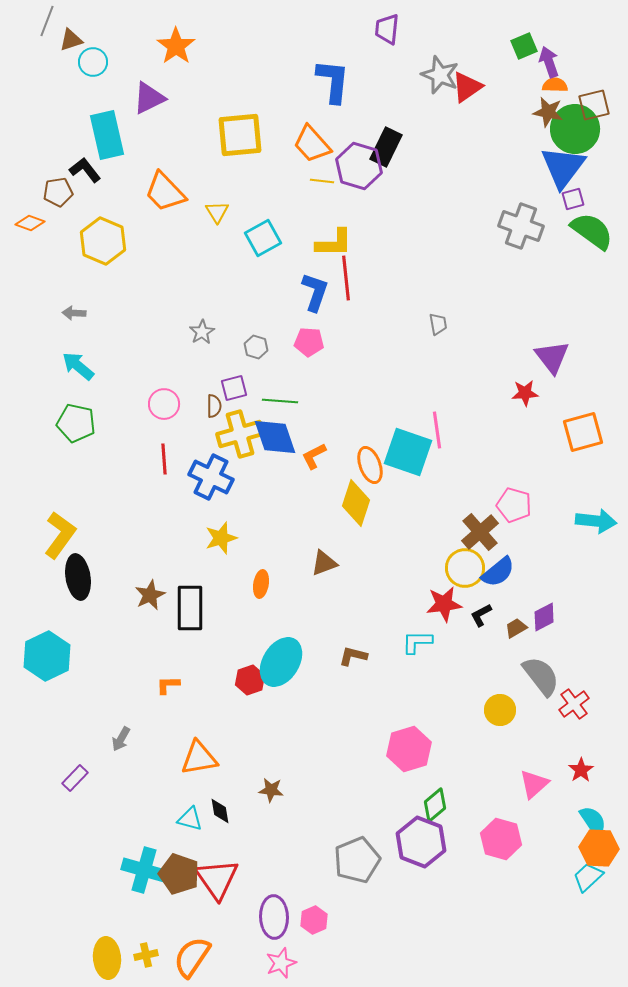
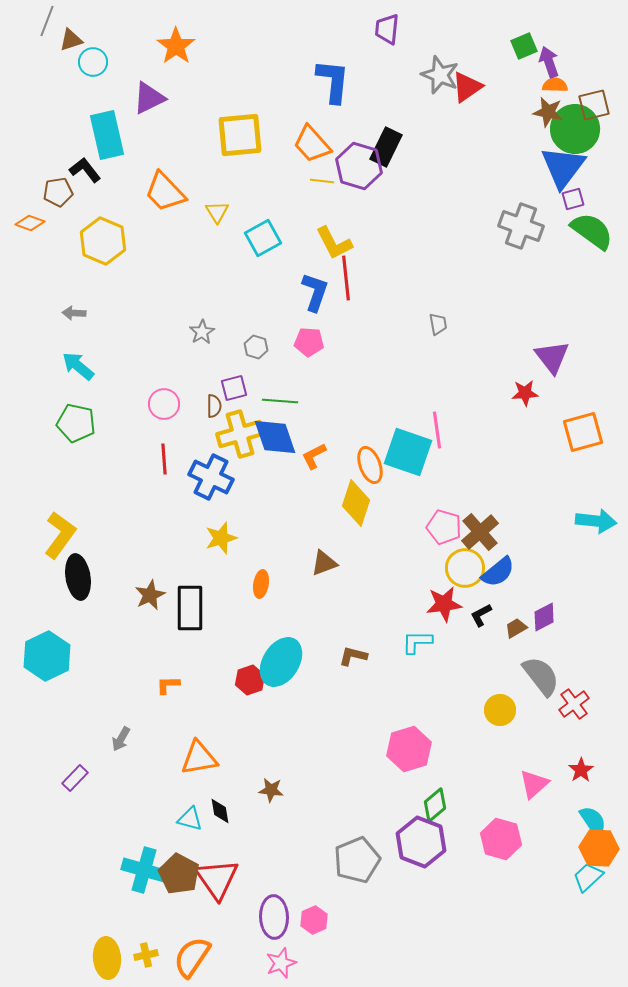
yellow L-shape at (334, 243): rotated 63 degrees clockwise
pink pentagon at (514, 505): moved 70 px left, 22 px down
brown pentagon at (179, 874): rotated 9 degrees clockwise
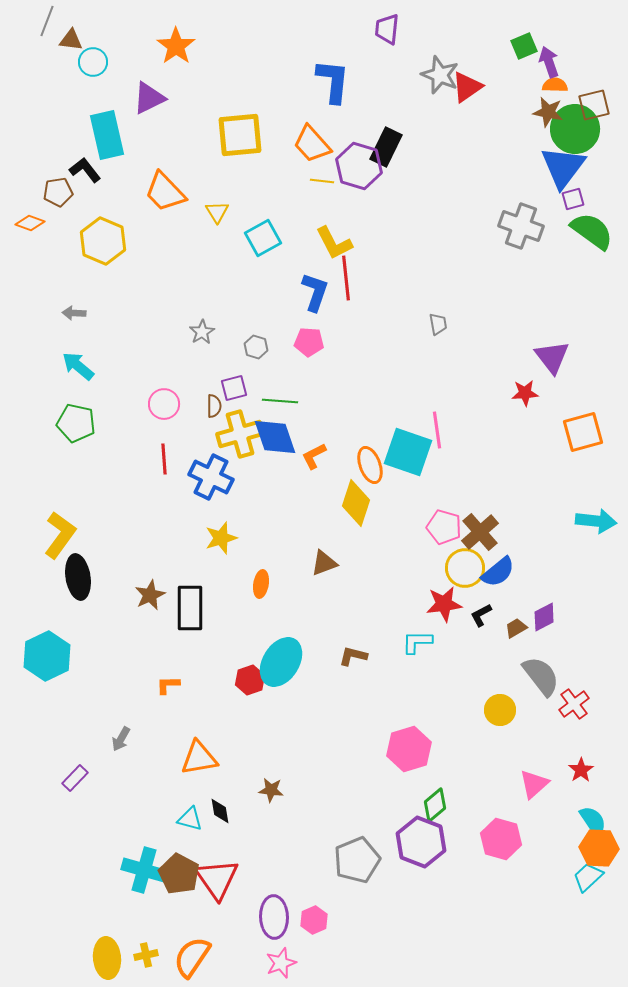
brown triangle at (71, 40): rotated 25 degrees clockwise
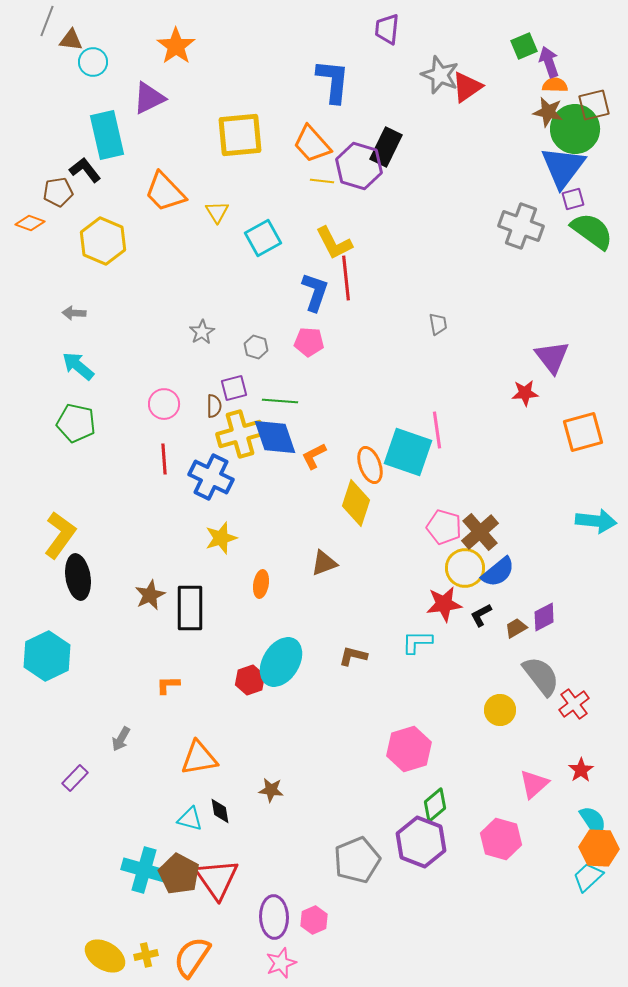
yellow ellipse at (107, 958): moved 2 px left, 2 px up; rotated 54 degrees counterclockwise
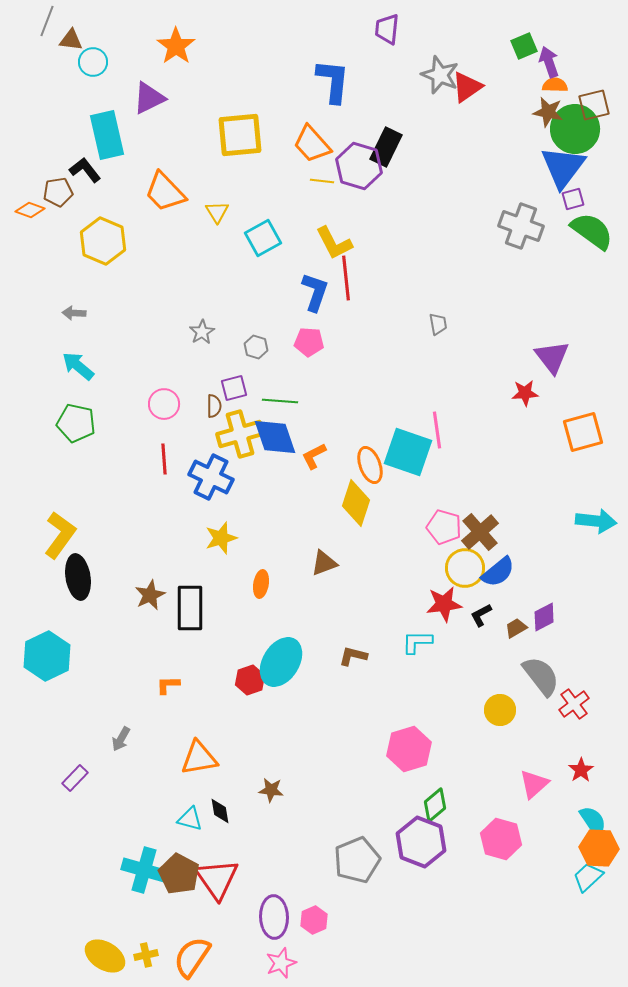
orange diamond at (30, 223): moved 13 px up
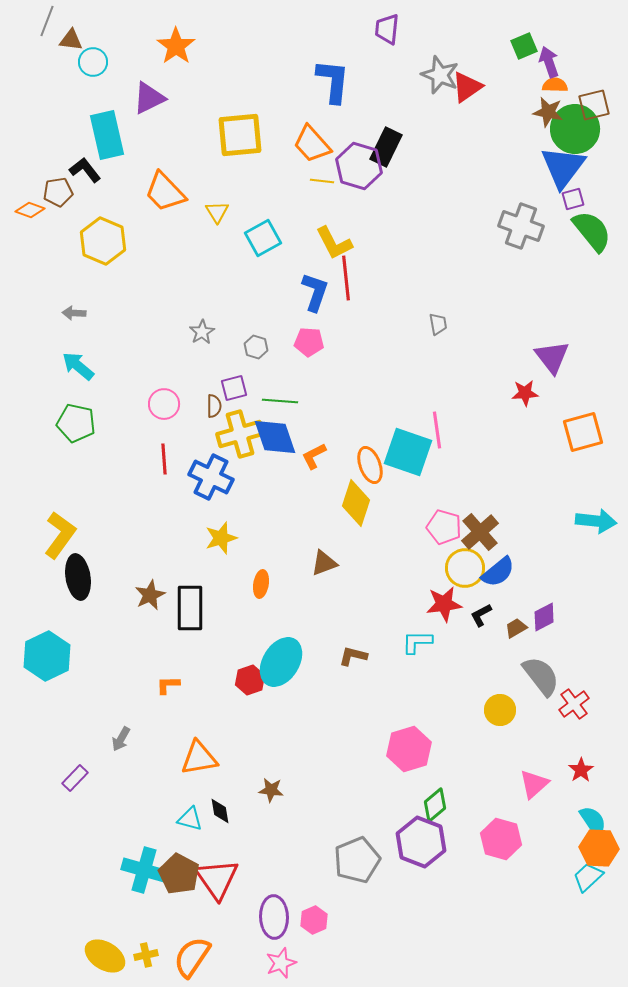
green semicircle at (592, 231): rotated 15 degrees clockwise
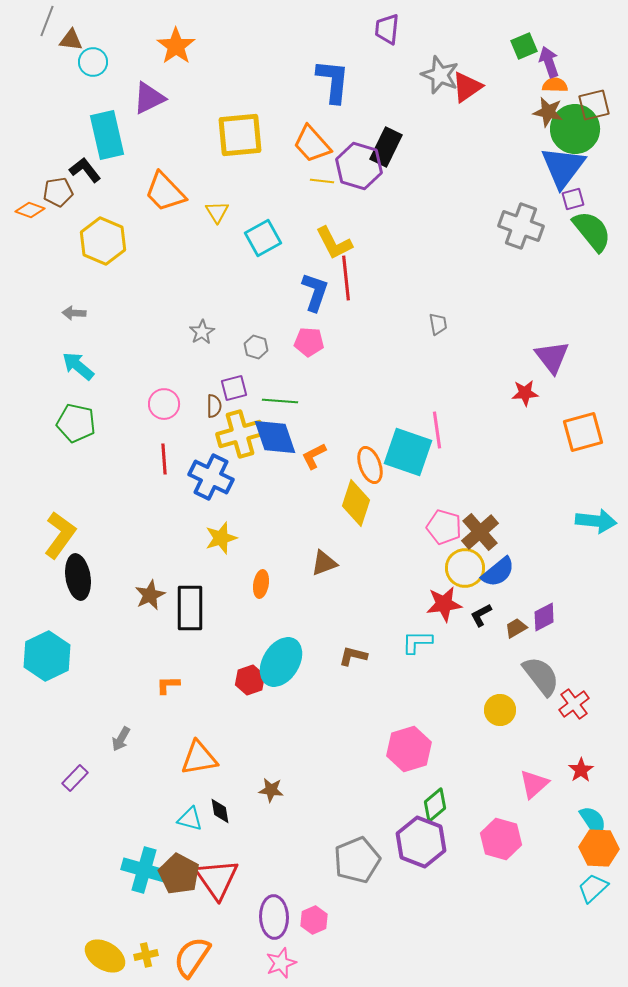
cyan trapezoid at (588, 877): moved 5 px right, 11 px down
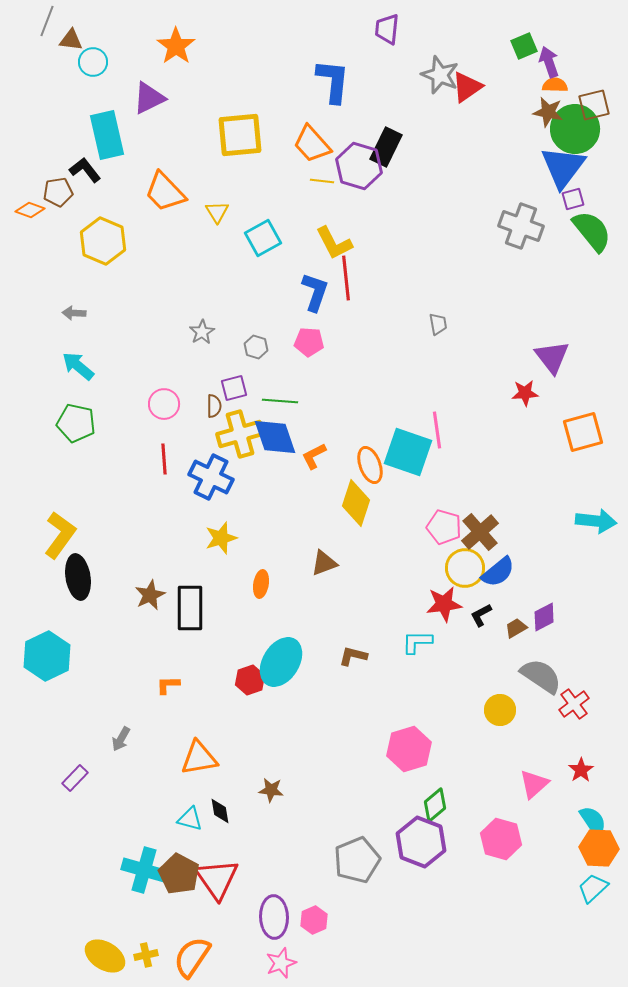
gray semicircle at (541, 676): rotated 18 degrees counterclockwise
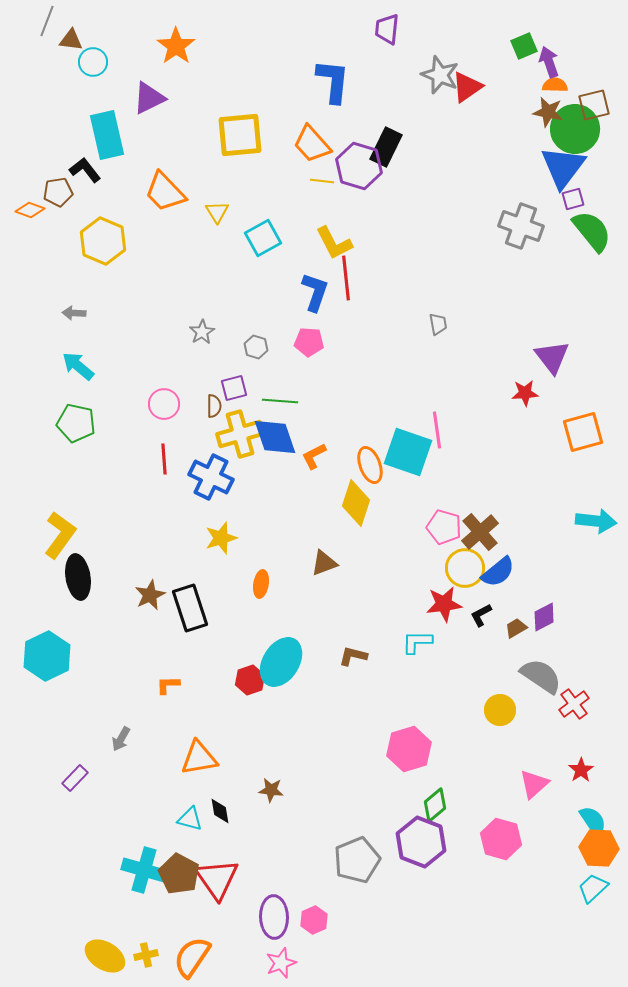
black rectangle at (190, 608): rotated 18 degrees counterclockwise
